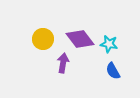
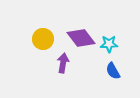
purple diamond: moved 1 px right, 1 px up
cyan star: rotated 12 degrees counterclockwise
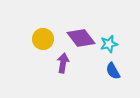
cyan star: rotated 12 degrees counterclockwise
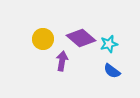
purple diamond: rotated 12 degrees counterclockwise
purple arrow: moved 1 px left, 2 px up
blue semicircle: moved 1 px left; rotated 24 degrees counterclockwise
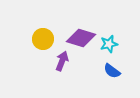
purple diamond: rotated 24 degrees counterclockwise
purple arrow: rotated 12 degrees clockwise
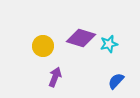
yellow circle: moved 7 px down
purple arrow: moved 7 px left, 16 px down
blue semicircle: moved 4 px right, 10 px down; rotated 96 degrees clockwise
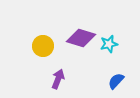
purple arrow: moved 3 px right, 2 px down
